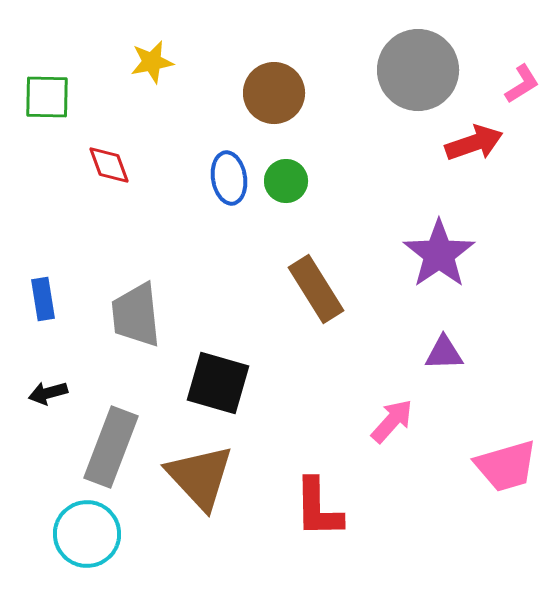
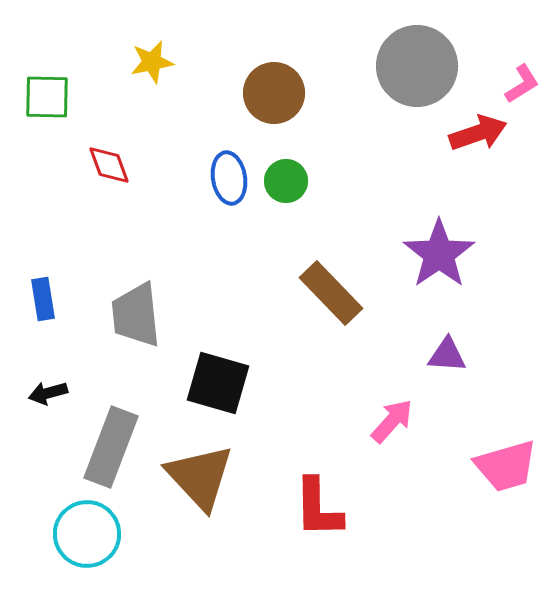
gray circle: moved 1 px left, 4 px up
red arrow: moved 4 px right, 10 px up
brown rectangle: moved 15 px right, 4 px down; rotated 12 degrees counterclockwise
purple triangle: moved 3 px right, 2 px down; rotated 6 degrees clockwise
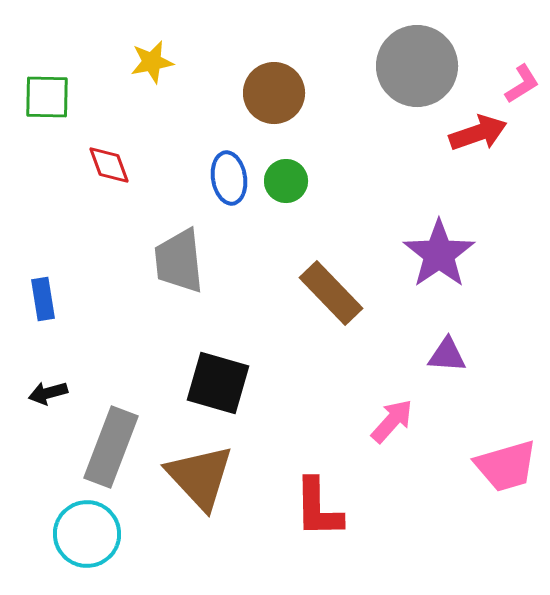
gray trapezoid: moved 43 px right, 54 px up
